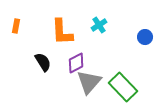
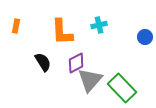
cyan cross: rotated 21 degrees clockwise
gray triangle: moved 1 px right, 2 px up
green rectangle: moved 1 px left, 1 px down
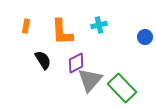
orange rectangle: moved 10 px right
black semicircle: moved 2 px up
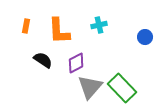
orange L-shape: moved 3 px left, 1 px up
black semicircle: rotated 24 degrees counterclockwise
gray triangle: moved 7 px down
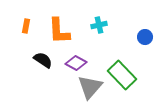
purple diamond: rotated 55 degrees clockwise
green rectangle: moved 13 px up
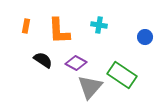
cyan cross: rotated 21 degrees clockwise
green rectangle: rotated 12 degrees counterclockwise
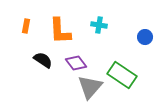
orange L-shape: moved 1 px right
purple diamond: rotated 25 degrees clockwise
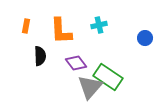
cyan cross: rotated 21 degrees counterclockwise
orange L-shape: moved 1 px right
blue circle: moved 1 px down
black semicircle: moved 3 px left, 4 px up; rotated 54 degrees clockwise
green rectangle: moved 14 px left, 2 px down
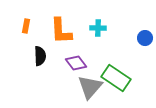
cyan cross: moved 1 px left, 3 px down; rotated 14 degrees clockwise
green rectangle: moved 8 px right, 1 px down
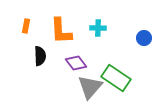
blue circle: moved 1 px left
